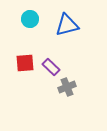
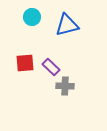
cyan circle: moved 2 px right, 2 px up
gray cross: moved 2 px left, 1 px up; rotated 24 degrees clockwise
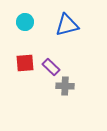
cyan circle: moved 7 px left, 5 px down
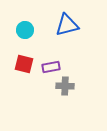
cyan circle: moved 8 px down
red square: moved 1 px left, 1 px down; rotated 18 degrees clockwise
purple rectangle: rotated 54 degrees counterclockwise
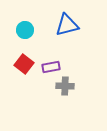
red square: rotated 24 degrees clockwise
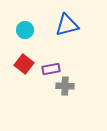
purple rectangle: moved 2 px down
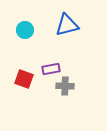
red square: moved 15 px down; rotated 18 degrees counterclockwise
